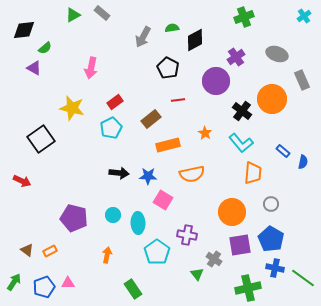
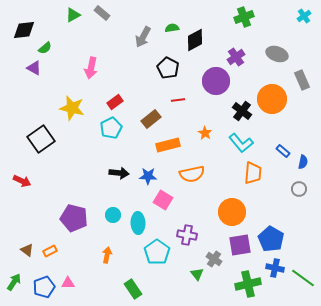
gray circle at (271, 204): moved 28 px right, 15 px up
green cross at (248, 288): moved 4 px up
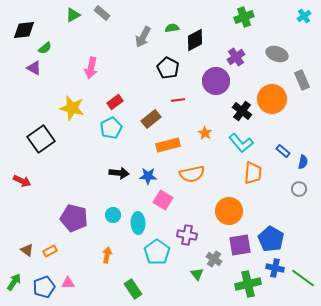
orange circle at (232, 212): moved 3 px left, 1 px up
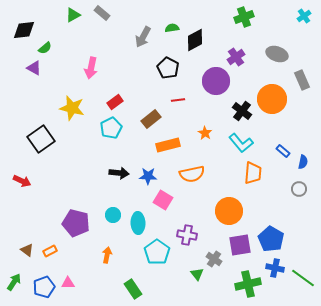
purple pentagon at (74, 218): moved 2 px right, 5 px down
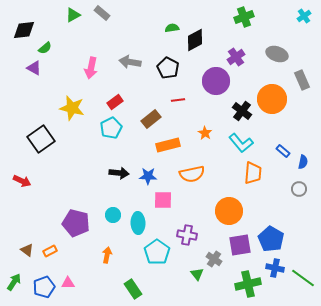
gray arrow at (143, 37): moved 13 px left, 25 px down; rotated 70 degrees clockwise
pink square at (163, 200): rotated 30 degrees counterclockwise
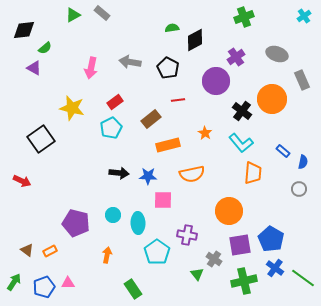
blue cross at (275, 268): rotated 24 degrees clockwise
green cross at (248, 284): moved 4 px left, 3 px up
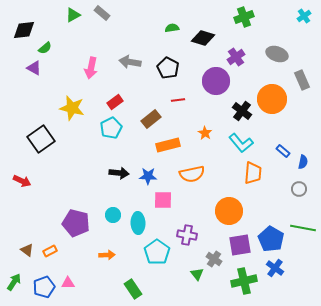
black diamond at (195, 40): moved 8 px right, 2 px up; rotated 45 degrees clockwise
orange arrow at (107, 255): rotated 77 degrees clockwise
green line at (303, 278): moved 50 px up; rotated 25 degrees counterclockwise
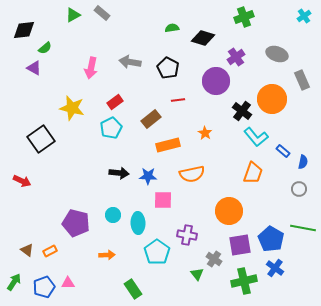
cyan L-shape at (241, 143): moved 15 px right, 6 px up
orange trapezoid at (253, 173): rotated 15 degrees clockwise
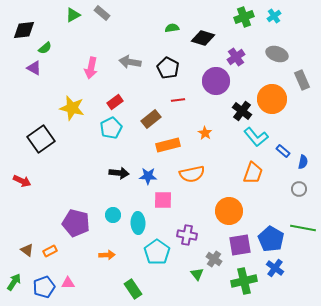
cyan cross at (304, 16): moved 30 px left
